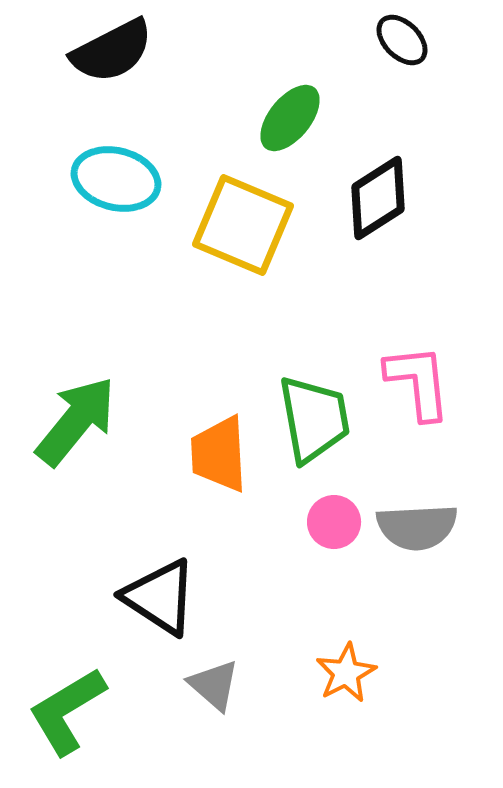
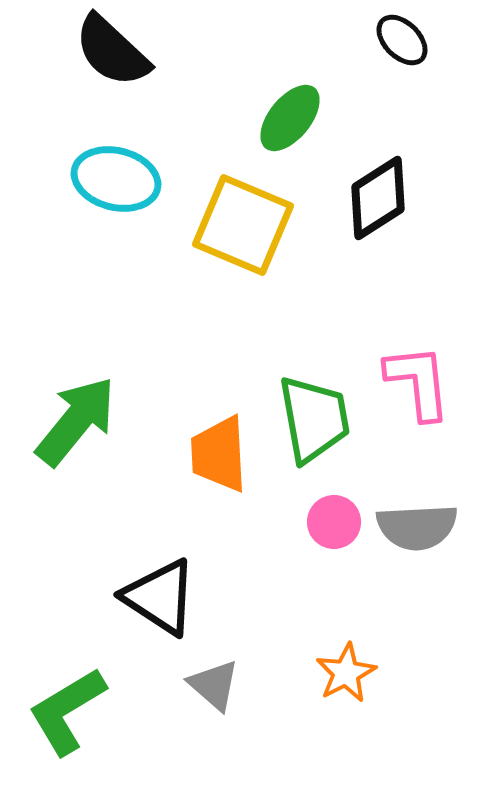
black semicircle: rotated 70 degrees clockwise
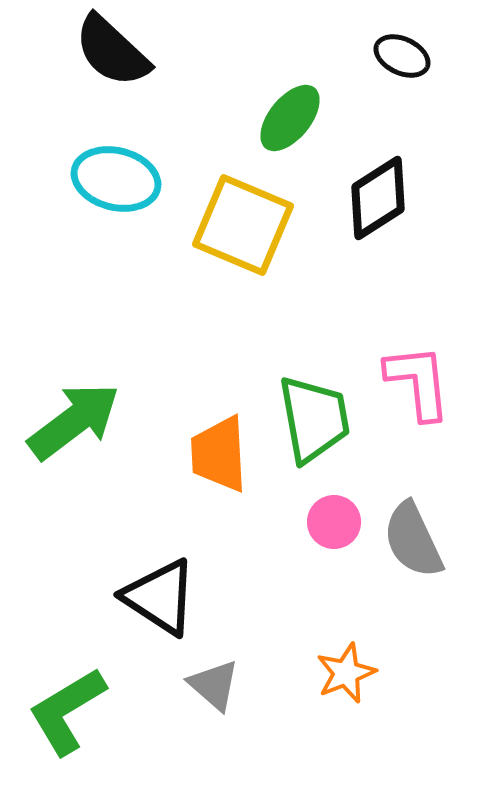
black ellipse: moved 16 px down; rotated 20 degrees counterclockwise
green arrow: moved 2 px left; rotated 14 degrees clockwise
gray semicircle: moved 4 px left, 13 px down; rotated 68 degrees clockwise
orange star: rotated 6 degrees clockwise
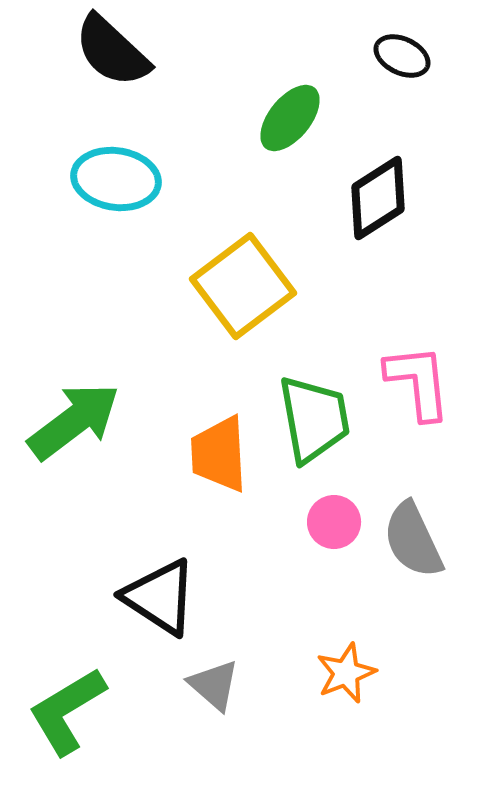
cyan ellipse: rotated 6 degrees counterclockwise
yellow square: moved 61 px down; rotated 30 degrees clockwise
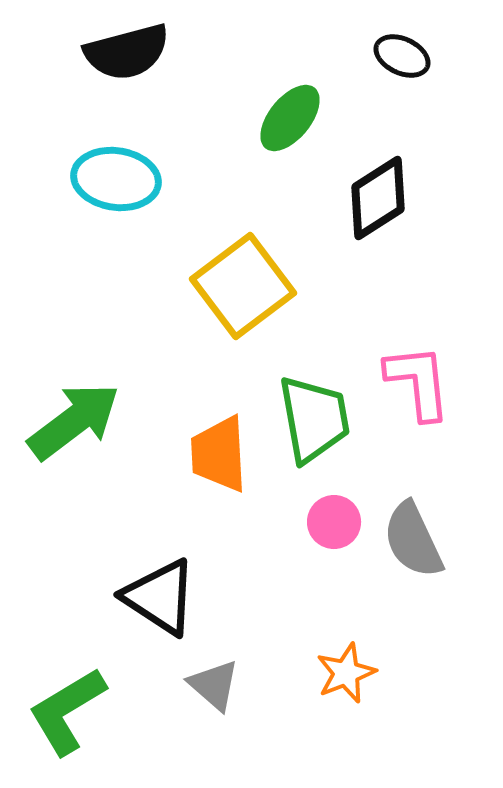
black semicircle: moved 15 px right, 1 px down; rotated 58 degrees counterclockwise
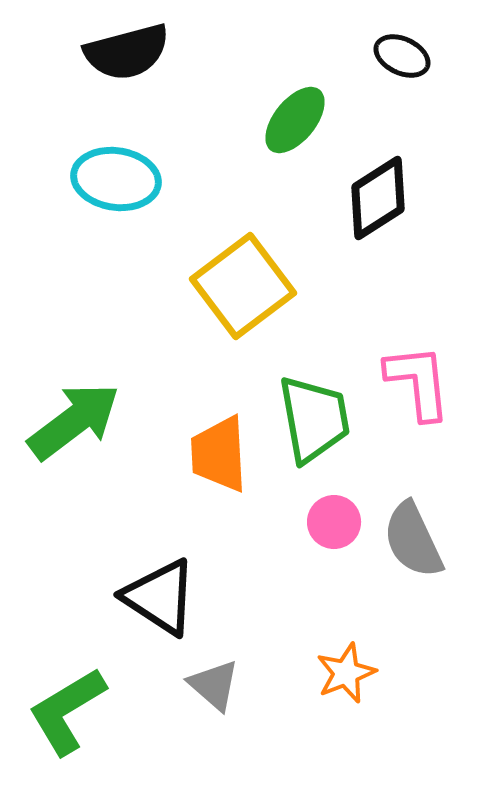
green ellipse: moved 5 px right, 2 px down
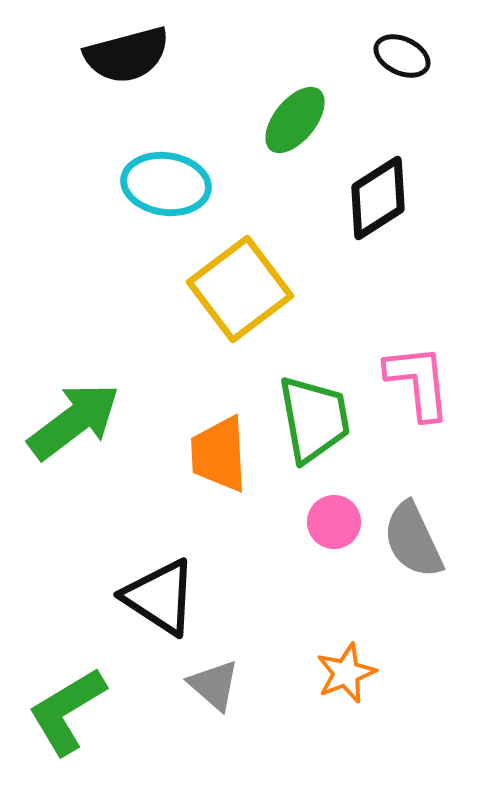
black semicircle: moved 3 px down
cyan ellipse: moved 50 px right, 5 px down
yellow square: moved 3 px left, 3 px down
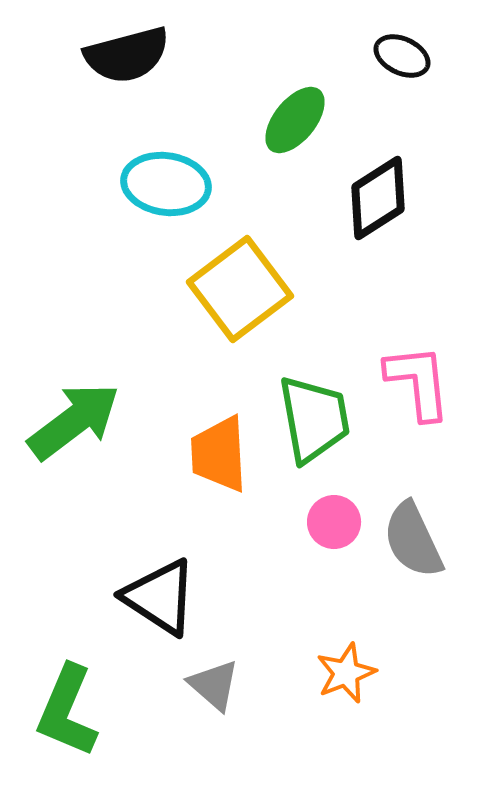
green L-shape: rotated 36 degrees counterclockwise
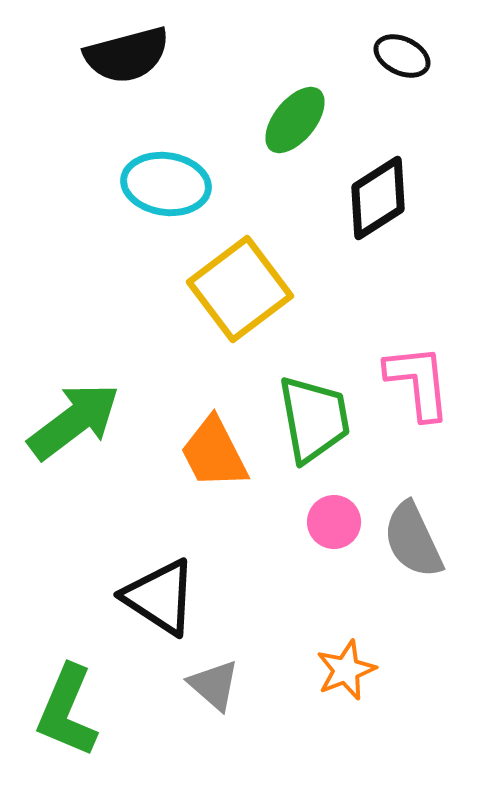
orange trapezoid: moved 5 px left, 1 px up; rotated 24 degrees counterclockwise
orange star: moved 3 px up
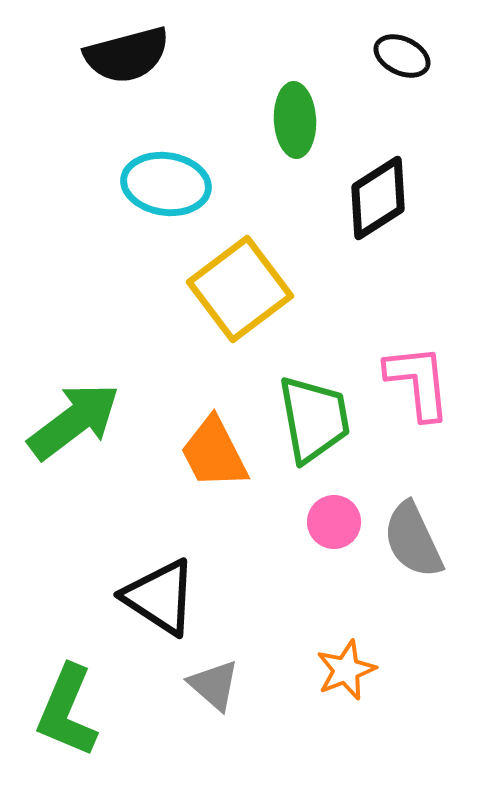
green ellipse: rotated 42 degrees counterclockwise
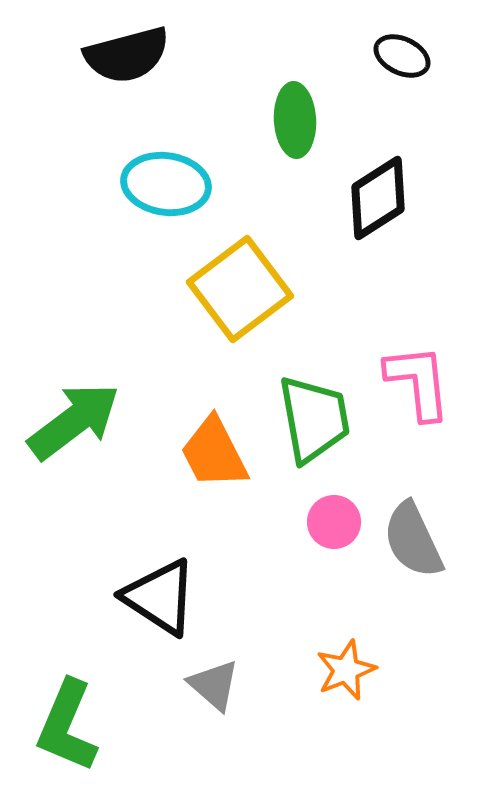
green L-shape: moved 15 px down
